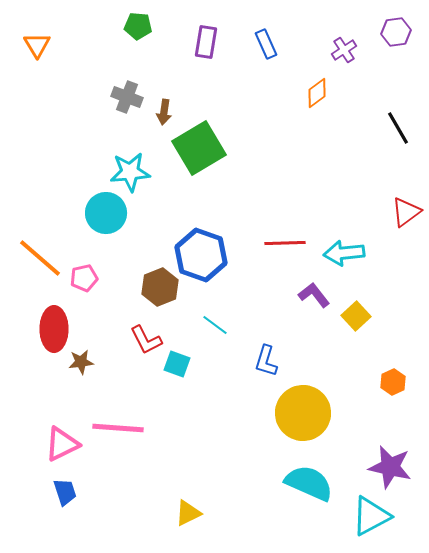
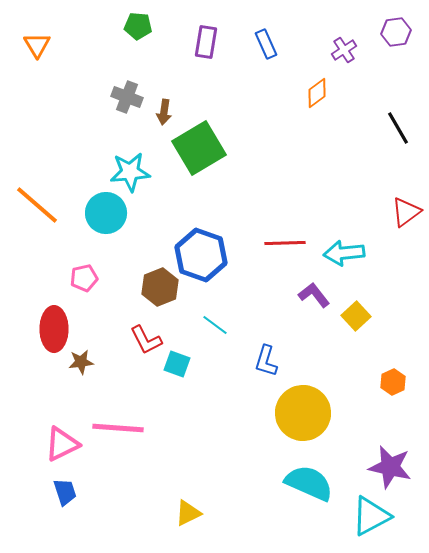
orange line: moved 3 px left, 53 px up
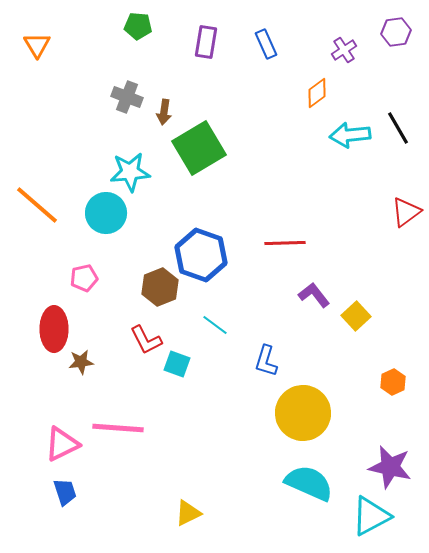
cyan arrow: moved 6 px right, 118 px up
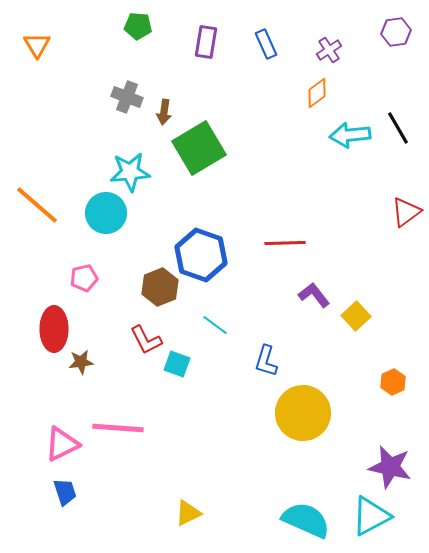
purple cross: moved 15 px left
cyan semicircle: moved 3 px left, 37 px down
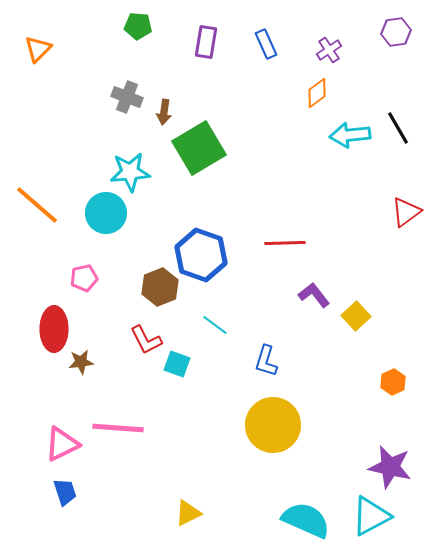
orange triangle: moved 1 px right, 4 px down; rotated 16 degrees clockwise
yellow circle: moved 30 px left, 12 px down
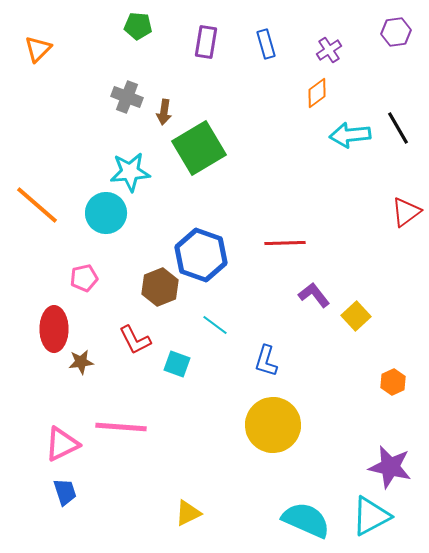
blue rectangle: rotated 8 degrees clockwise
red L-shape: moved 11 px left
pink line: moved 3 px right, 1 px up
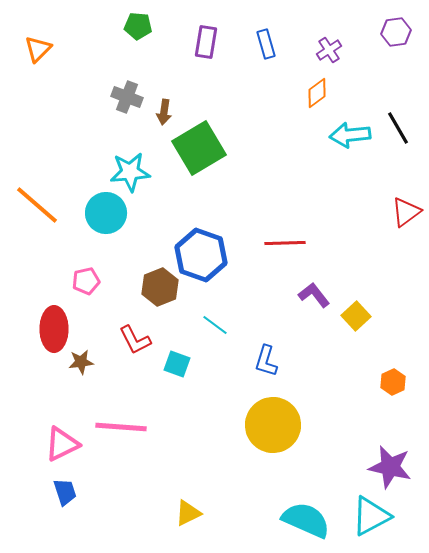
pink pentagon: moved 2 px right, 3 px down
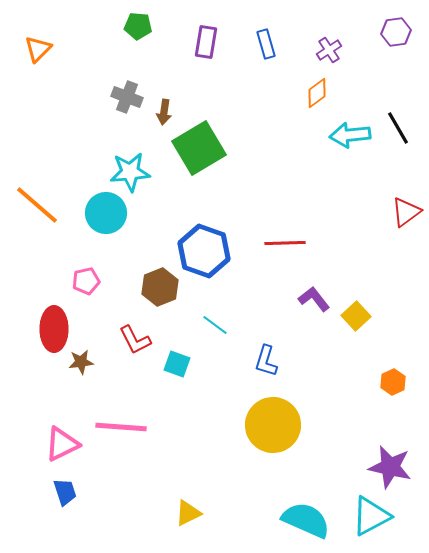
blue hexagon: moved 3 px right, 4 px up
purple L-shape: moved 4 px down
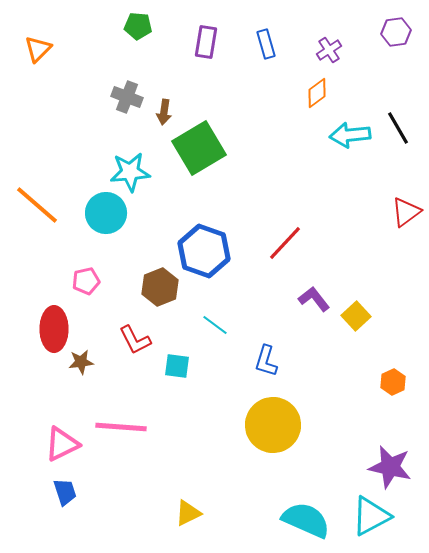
red line: rotated 45 degrees counterclockwise
cyan square: moved 2 px down; rotated 12 degrees counterclockwise
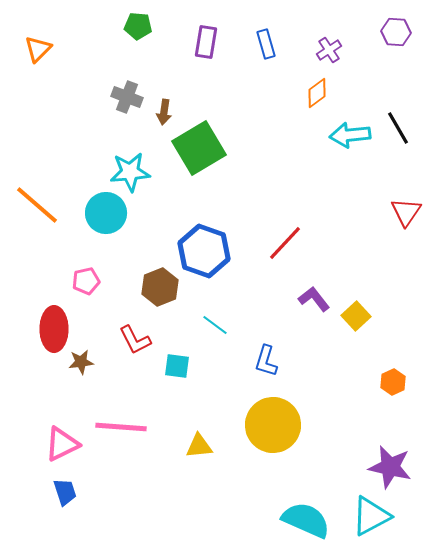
purple hexagon: rotated 12 degrees clockwise
red triangle: rotated 20 degrees counterclockwise
yellow triangle: moved 11 px right, 67 px up; rotated 20 degrees clockwise
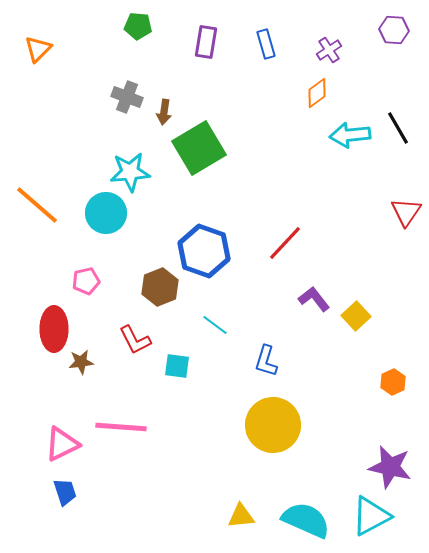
purple hexagon: moved 2 px left, 2 px up
yellow triangle: moved 42 px right, 70 px down
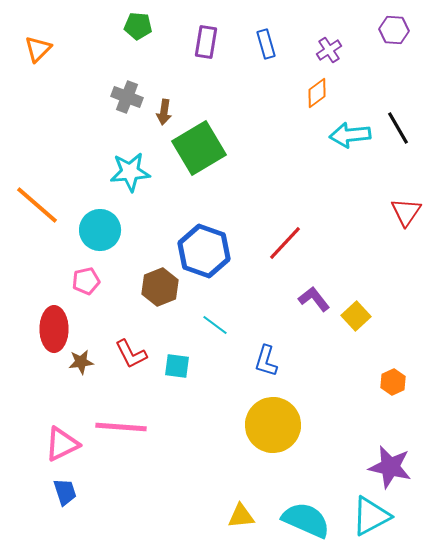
cyan circle: moved 6 px left, 17 px down
red L-shape: moved 4 px left, 14 px down
